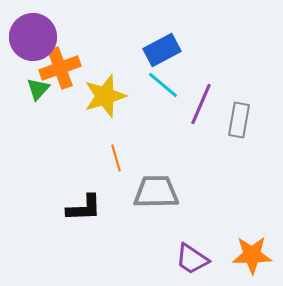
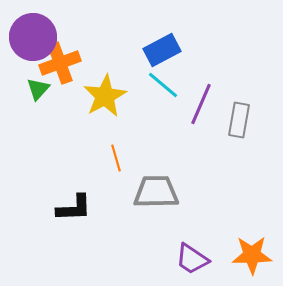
orange cross: moved 5 px up
yellow star: rotated 12 degrees counterclockwise
black L-shape: moved 10 px left
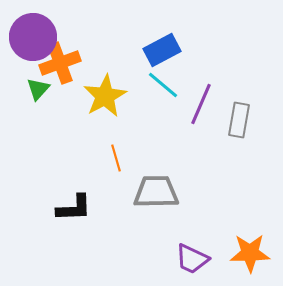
orange star: moved 2 px left, 2 px up
purple trapezoid: rotated 9 degrees counterclockwise
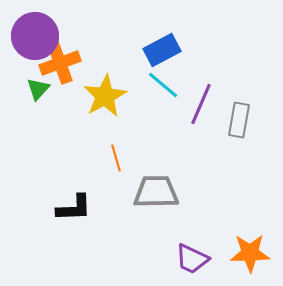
purple circle: moved 2 px right, 1 px up
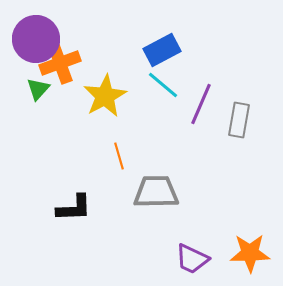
purple circle: moved 1 px right, 3 px down
orange line: moved 3 px right, 2 px up
